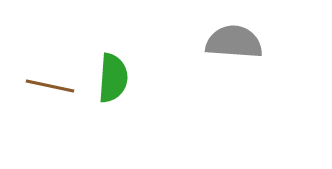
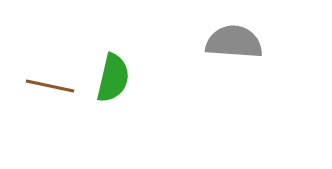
green semicircle: rotated 9 degrees clockwise
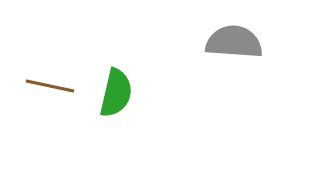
green semicircle: moved 3 px right, 15 px down
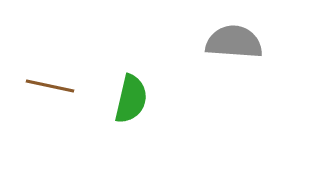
green semicircle: moved 15 px right, 6 px down
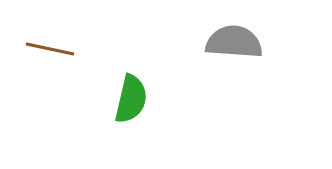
brown line: moved 37 px up
